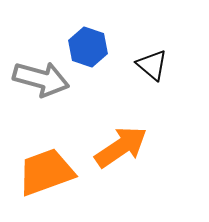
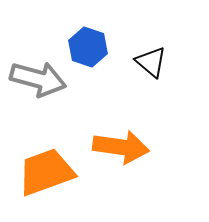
black triangle: moved 1 px left, 3 px up
gray arrow: moved 3 px left
orange arrow: rotated 42 degrees clockwise
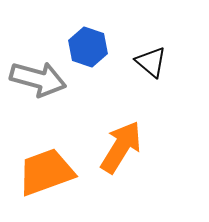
orange arrow: rotated 66 degrees counterclockwise
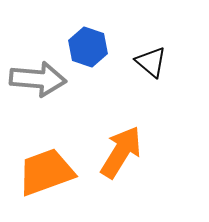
gray arrow: rotated 10 degrees counterclockwise
orange arrow: moved 5 px down
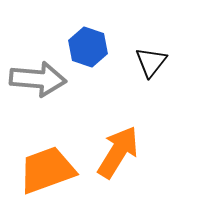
black triangle: rotated 28 degrees clockwise
orange arrow: moved 3 px left
orange trapezoid: moved 1 px right, 2 px up
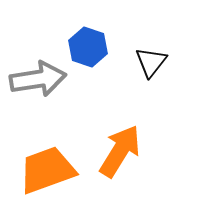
gray arrow: rotated 14 degrees counterclockwise
orange arrow: moved 2 px right, 1 px up
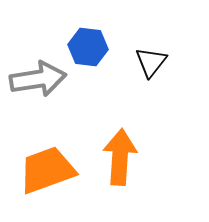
blue hexagon: rotated 12 degrees counterclockwise
orange arrow: moved 6 px down; rotated 28 degrees counterclockwise
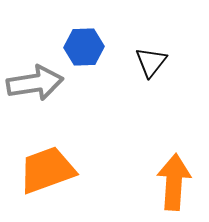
blue hexagon: moved 4 px left; rotated 9 degrees counterclockwise
gray arrow: moved 3 px left, 4 px down
orange arrow: moved 54 px right, 25 px down
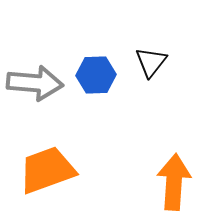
blue hexagon: moved 12 px right, 28 px down
gray arrow: rotated 14 degrees clockwise
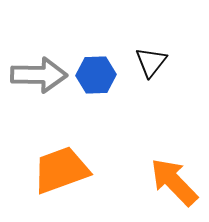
gray arrow: moved 4 px right, 8 px up; rotated 4 degrees counterclockwise
orange trapezoid: moved 14 px right
orange arrow: rotated 48 degrees counterclockwise
